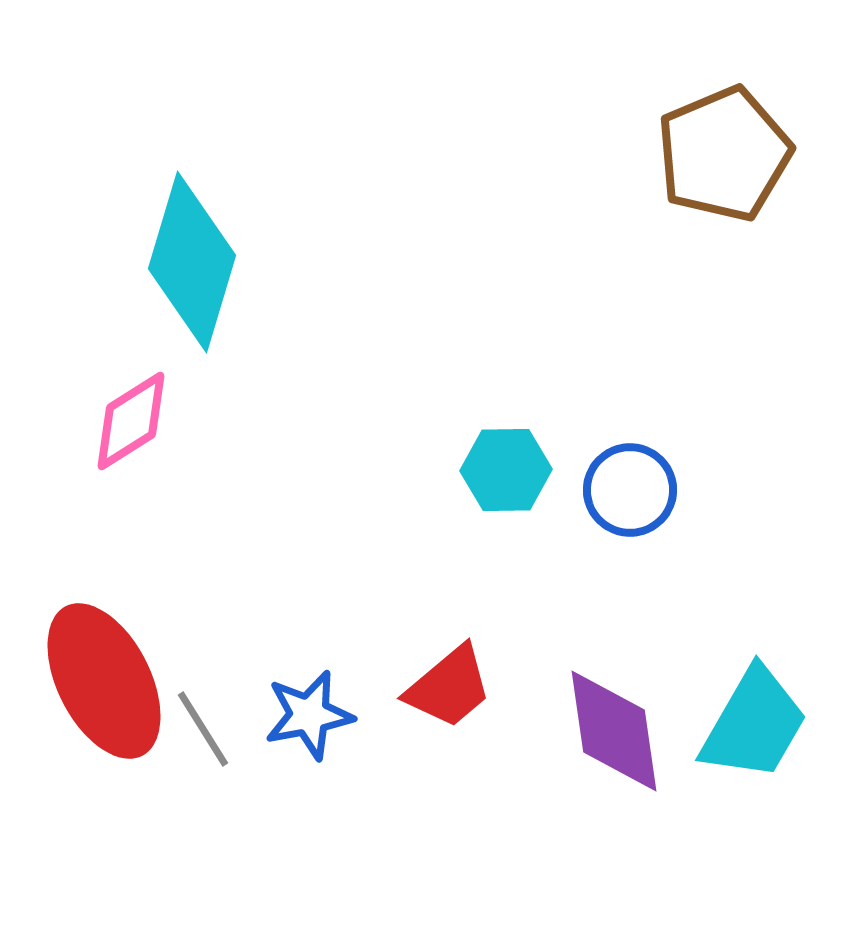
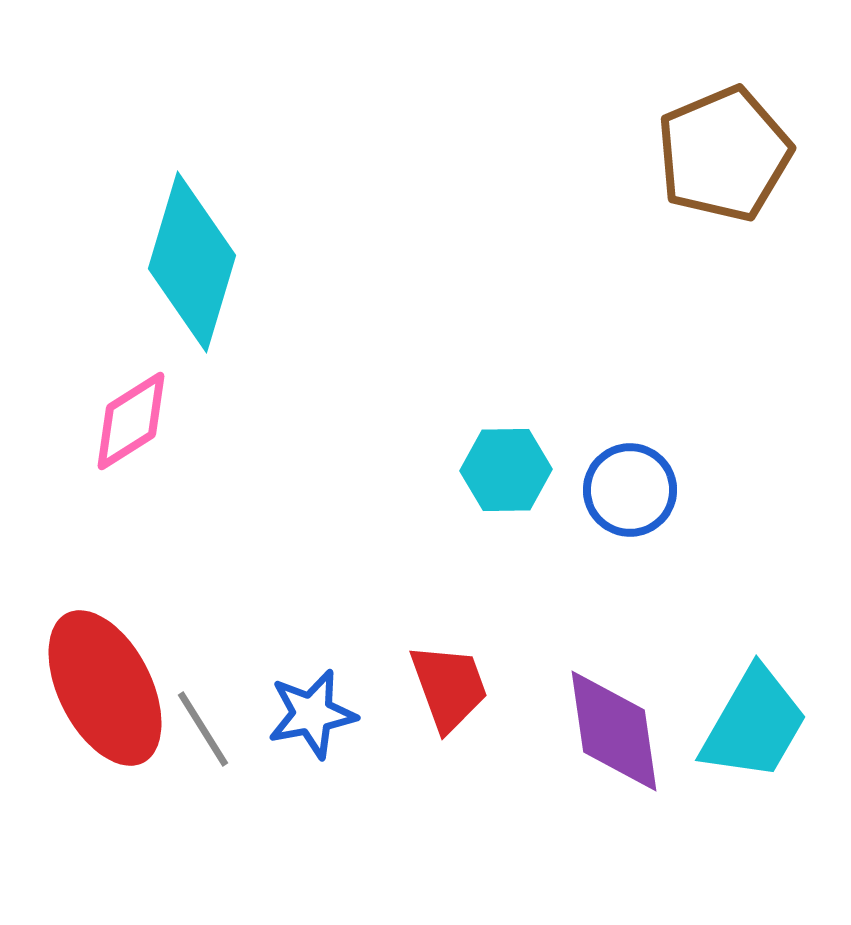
red ellipse: moved 1 px right, 7 px down
red trapezoid: rotated 70 degrees counterclockwise
blue star: moved 3 px right, 1 px up
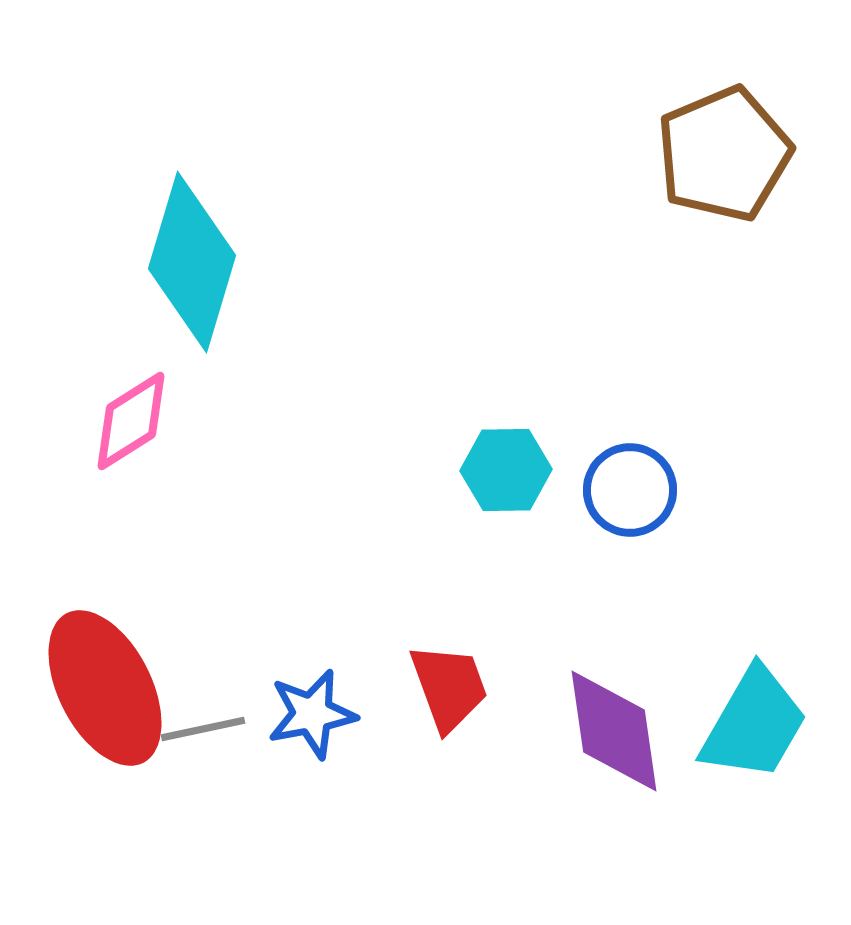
gray line: rotated 70 degrees counterclockwise
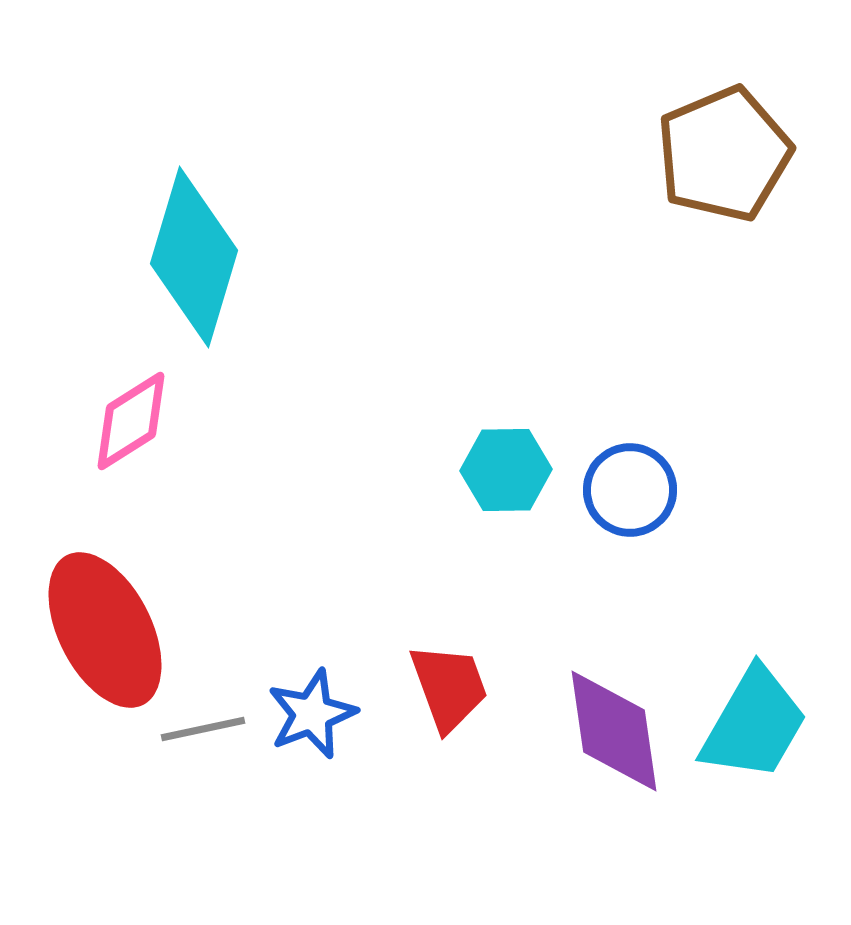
cyan diamond: moved 2 px right, 5 px up
red ellipse: moved 58 px up
blue star: rotated 10 degrees counterclockwise
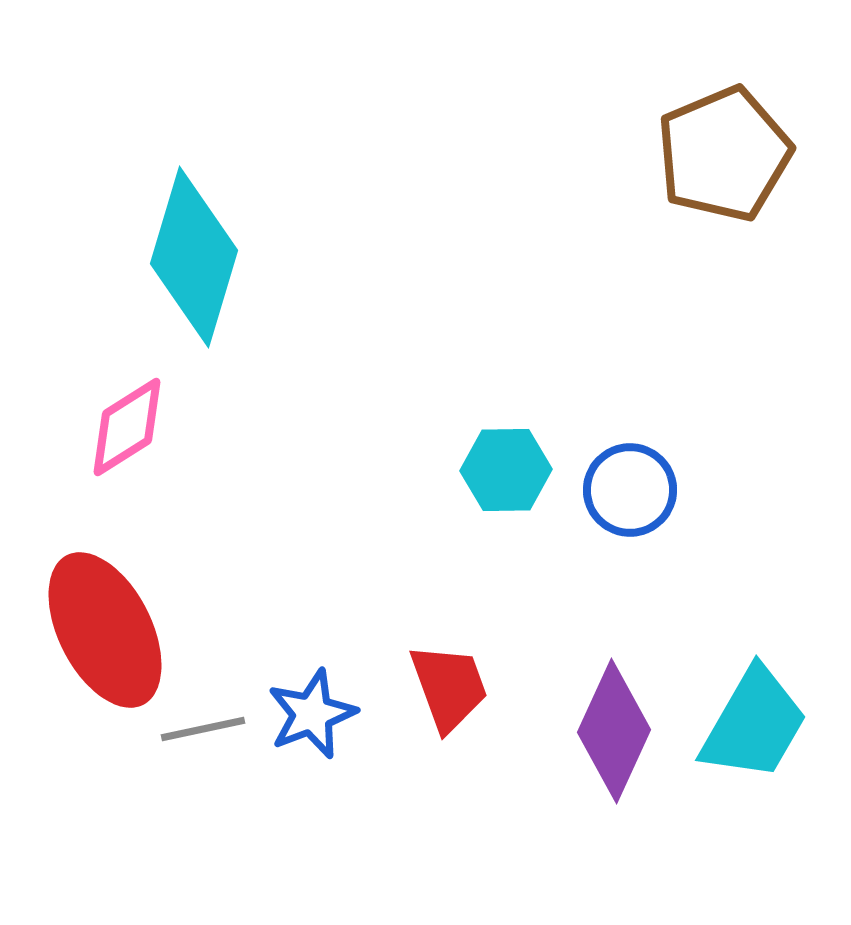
pink diamond: moved 4 px left, 6 px down
purple diamond: rotated 33 degrees clockwise
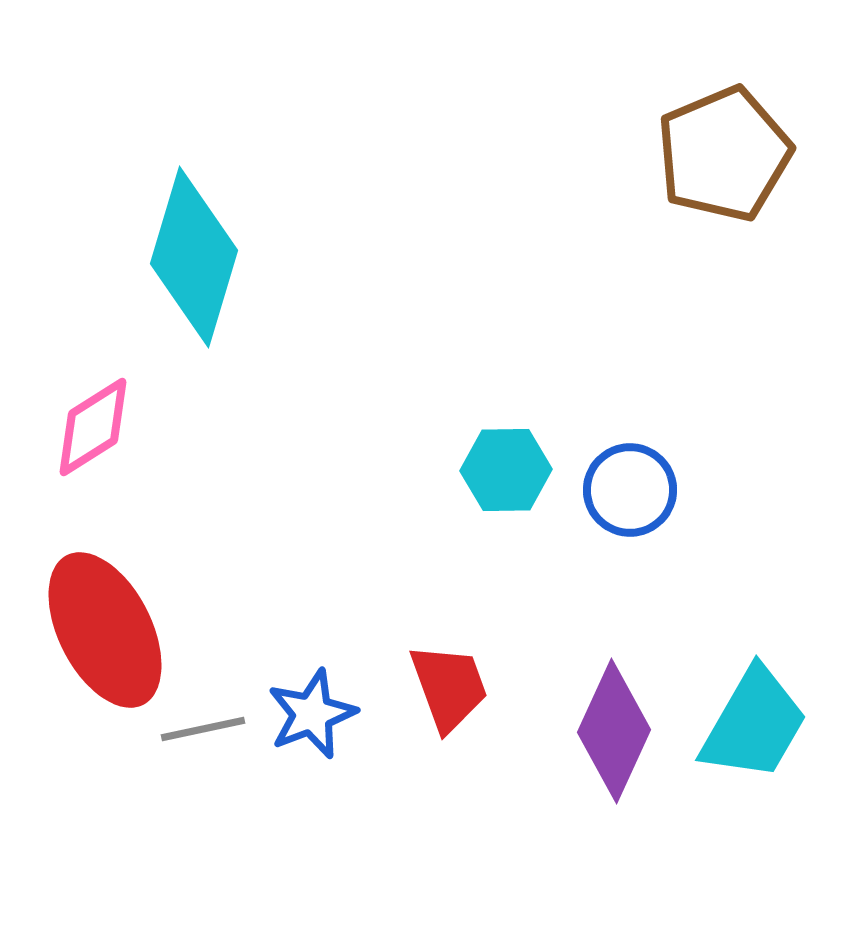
pink diamond: moved 34 px left
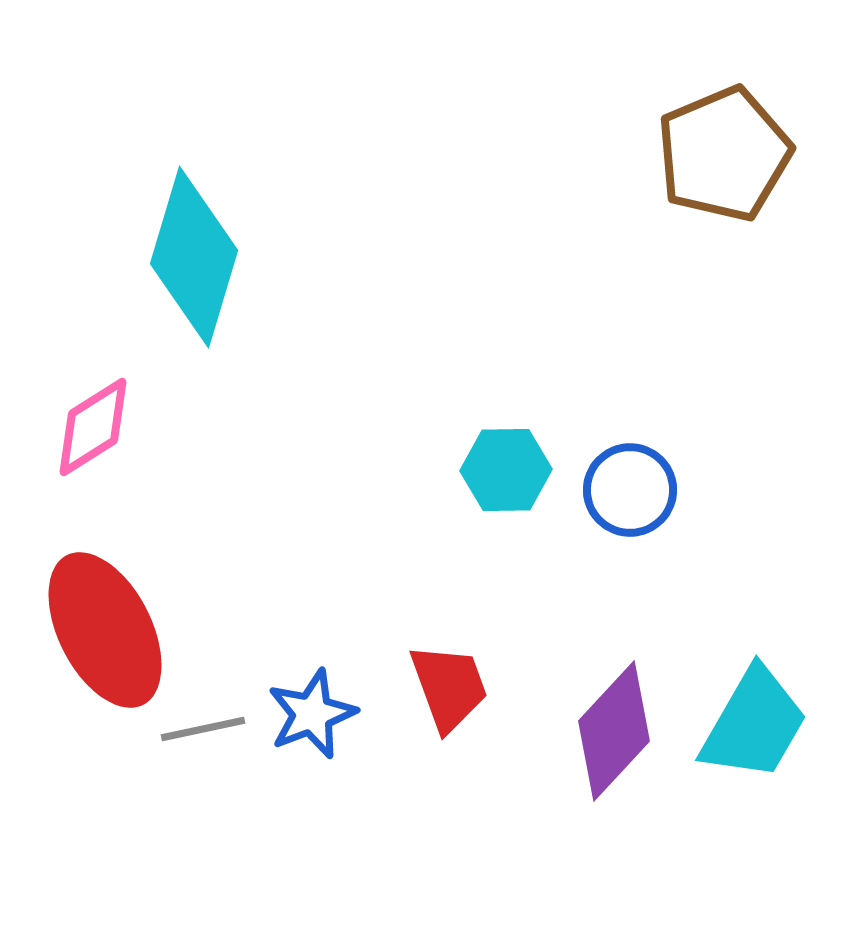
purple diamond: rotated 18 degrees clockwise
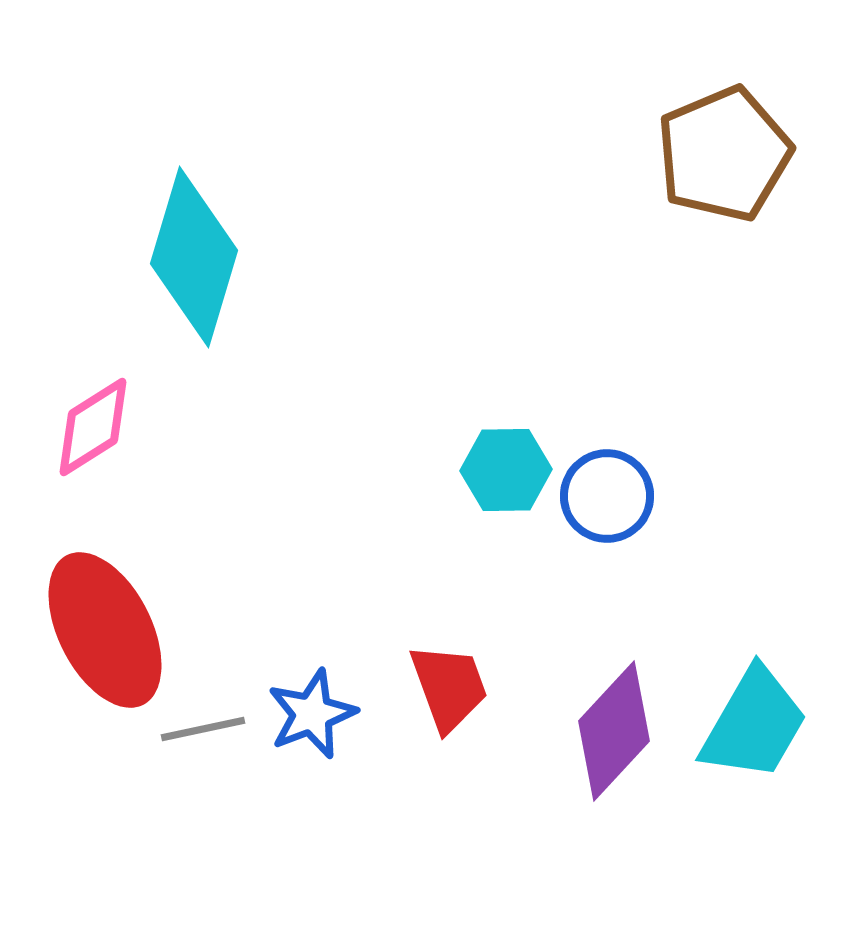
blue circle: moved 23 px left, 6 px down
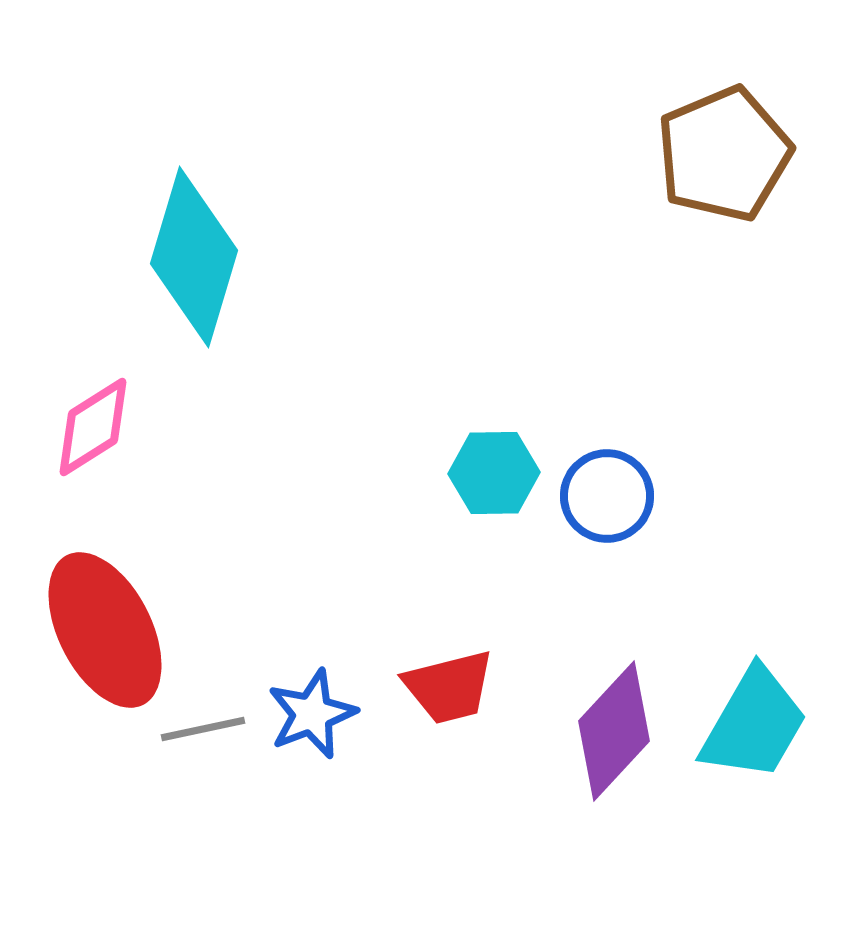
cyan hexagon: moved 12 px left, 3 px down
red trapezoid: rotated 96 degrees clockwise
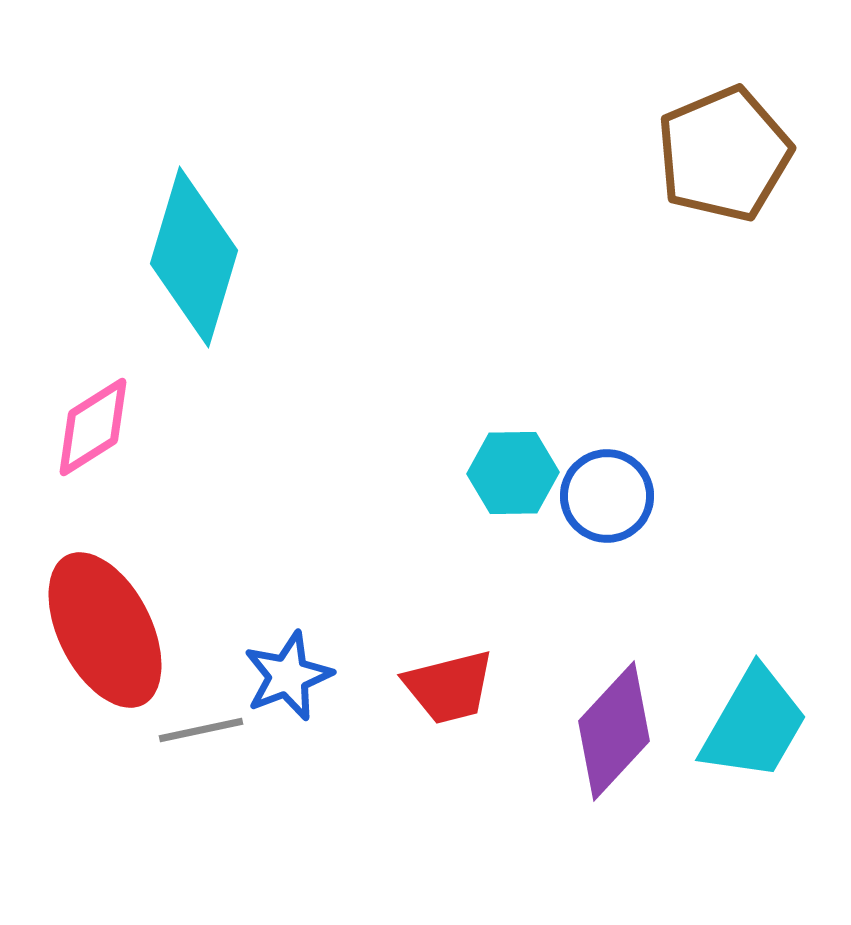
cyan hexagon: moved 19 px right
blue star: moved 24 px left, 38 px up
gray line: moved 2 px left, 1 px down
